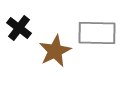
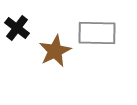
black cross: moved 2 px left
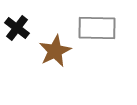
gray rectangle: moved 5 px up
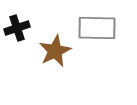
black cross: rotated 35 degrees clockwise
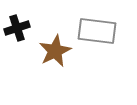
gray rectangle: moved 3 px down; rotated 6 degrees clockwise
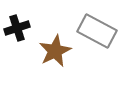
gray rectangle: rotated 21 degrees clockwise
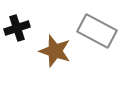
brown star: rotated 28 degrees counterclockwise
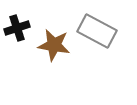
brown star: moved 1 px left, 6 px up; rotated 8 degrees counterclockwise
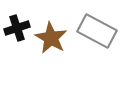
brown star: moved 3 px left, 7 px up; rotated 20 degrees clockwise
